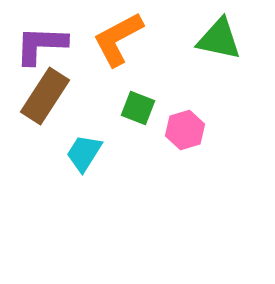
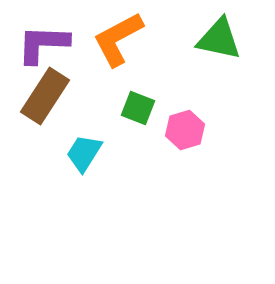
purple L-shape: moved 2 px right, 1 px up
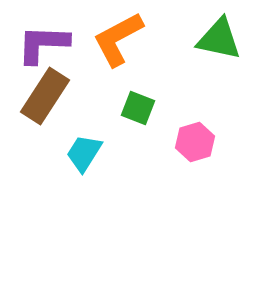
pink hexagon: moved 10 px right, 12 px down
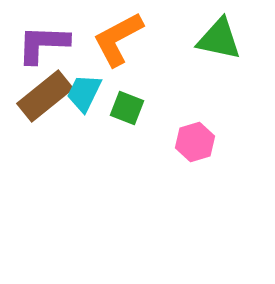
brown rectangle: rotated 18 degrees clockwise
green square: moved 11 px left
cyan trapezoid: moved 60 px up; rotated 6 degrees counterclockwise
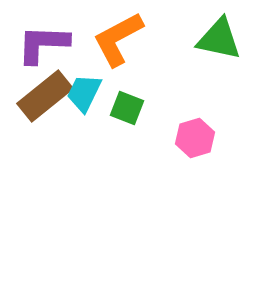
pink hexagon: moved 4 px up
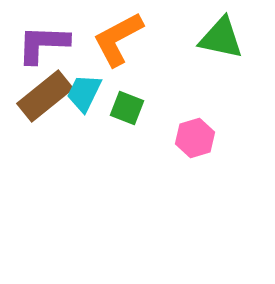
green triangle: moved 2 px right, 1 px up
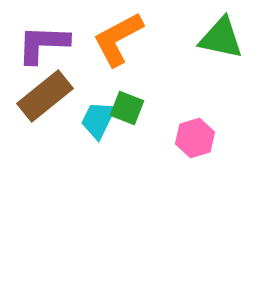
cyan trapezoid: moved 14 px right, 27 px down
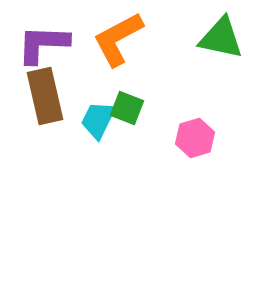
brown rectangle: rotated 64 degrees counterclockwise
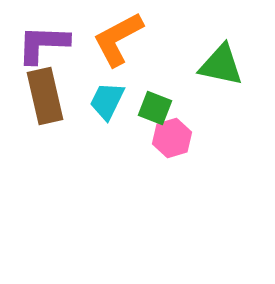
green triangle: moved 27 px down
green square: moved 28 px right
cyan trapezoid: moved 9 px right, 19 px up
pink hexagon: moved 23 px left
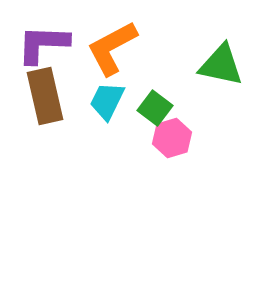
orange L-shape: moved 6 px left, 9 px down
green square: rotated 16 degrees clockwise
